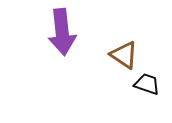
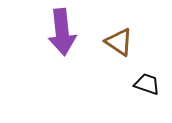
brown triangle: moved 5 px left, 13 px up
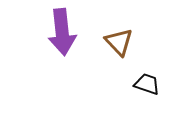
brown triangle: rotated 12 degrees clockwise
